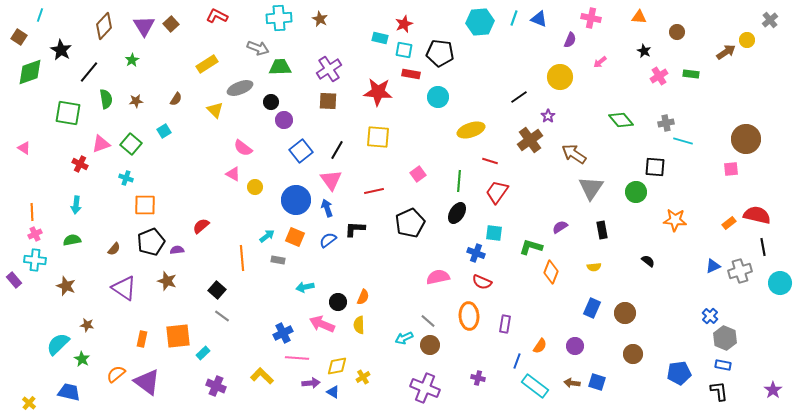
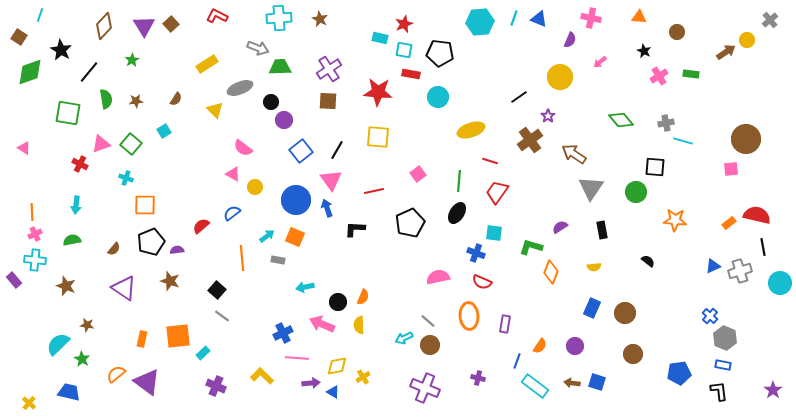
blue semicircle at (328, 240): moved 96 px left, 27 px up
brown star at (167, 281): moved 3 px right
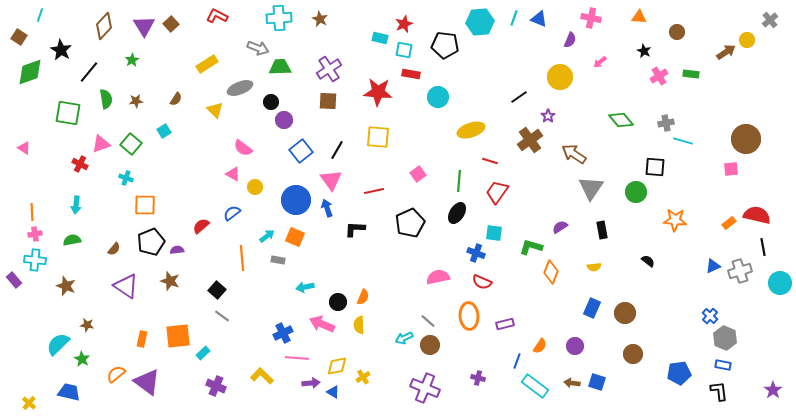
black pentagon at (440, 53): moved 5 px right, 8 px up
pink cross at (35, 234): rotated 16 degrees clockwise
purple triangle at (124, 288): moved 2 px right, 2 px up
purple rectangle at (505, 324): rotated 66 degrees clockwise
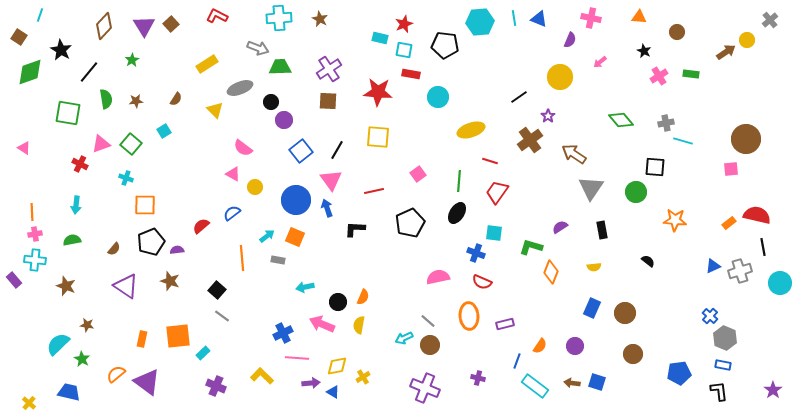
cyan line at (514, 18): rotated 28 degrees counterclockwise
yellow semicircle at (359, 325): rotated 12 degrees clockwise
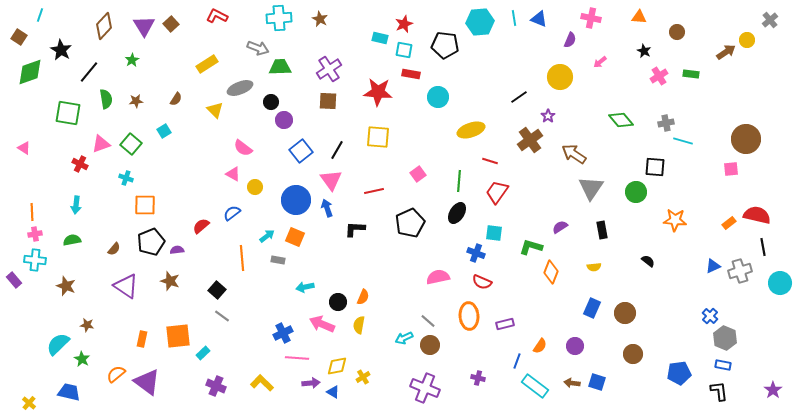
yellow L-shape at (262, 376): moved 7 px down
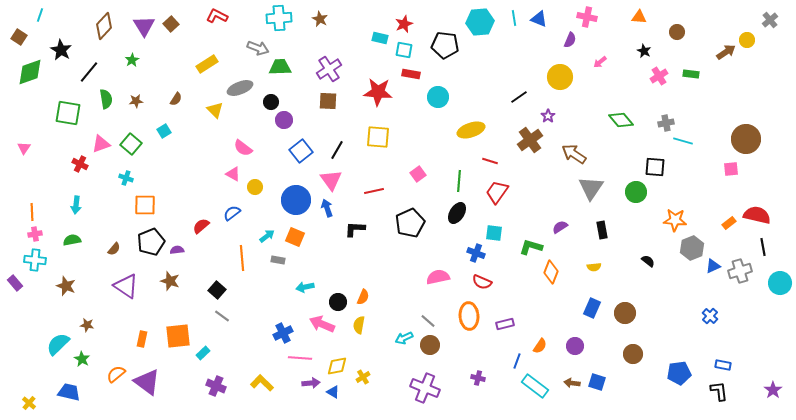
pink cross at (591, 18): moved 4 px left, 1 px up
pink triangle at (24, 148): rotated 32 degrees clockwise
purple rectangle at (14, 280): moved 1 px right, 3 px down
gray hexagon at (725, 338): moved 33 px left, 90 px up; rotated 15 degrees clockwise
pink line at (297, 358): moved 3 px right
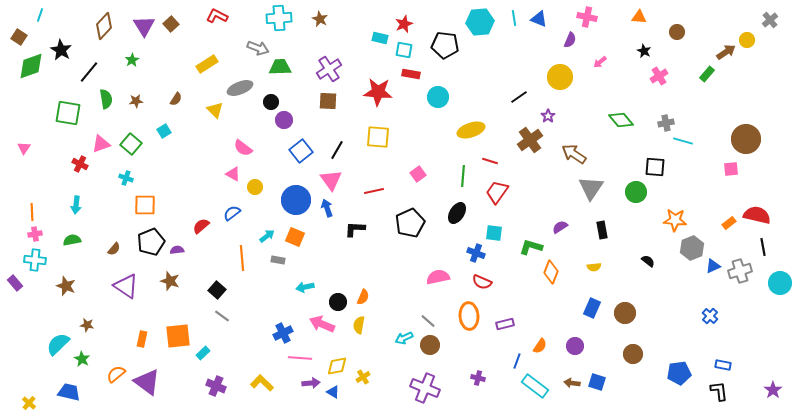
green diamond at (30, 72): moved 1 px right, 6 px up
green rectangle at (691, 74): moved 16 px right; rotated 56 degrees counterclockwise
green line at (459, 181): moved 4 px right, 5 px up
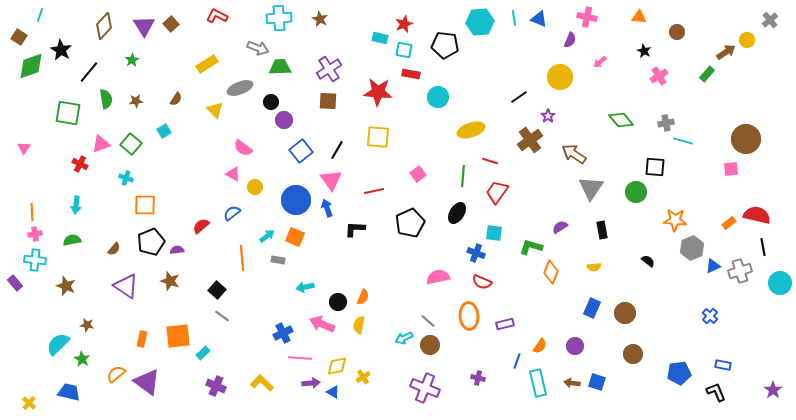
cyan rectangle at (535, 386): moved 3 px right, 3 px up; rotated 40 degrees clockwise
black L-shape at (719, 391): moved 3 px left, 1 px down; rotated 15 degrees counterclockwise
